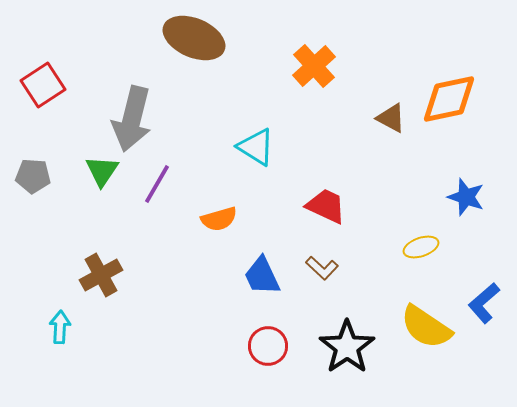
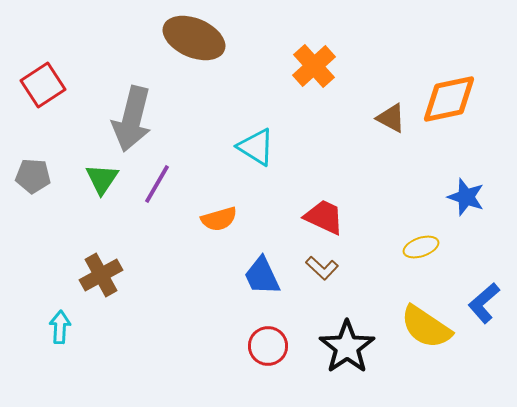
green triangle: moved 8 px down
red trapezoid: moved 2 px left, 11 px down
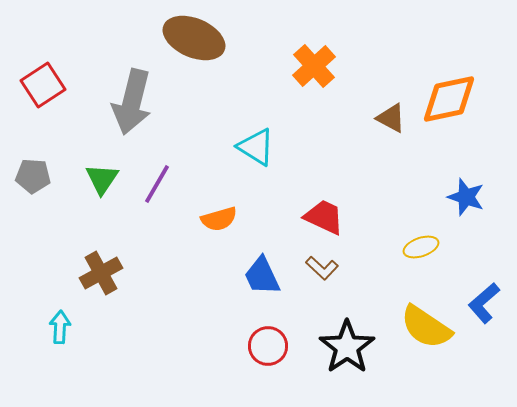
gray arrow: moved 17 px up
brown cross: moved 2 px up
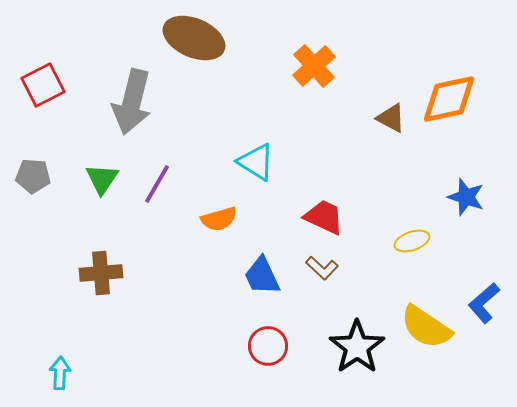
red square: rotated 6 degrees clockwise
cyan triangle: moved 15 px down
yellow ellipse: moved 9 px left, 6 px up
brown cross: rotated 24 degrees clockwise
cyan arrow: moved 46 px down
black star: moved 10 px right
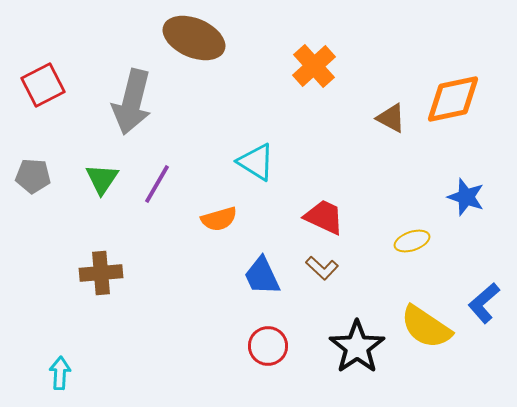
orange diamond: moved 4 px right
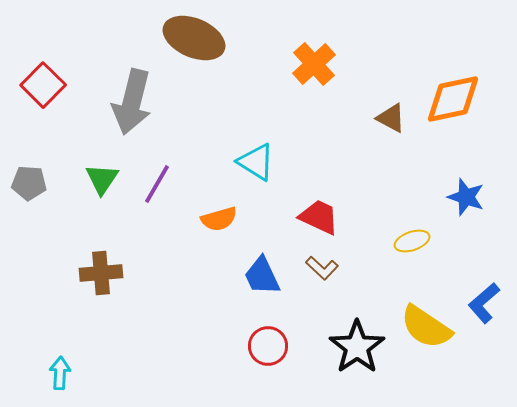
orange cross: moved 2 px up
red square: rotated 18 degrees counterclockwise
gray pentagon: moved 4 px left, 7 px down
red trapezoid: moved 5 px left
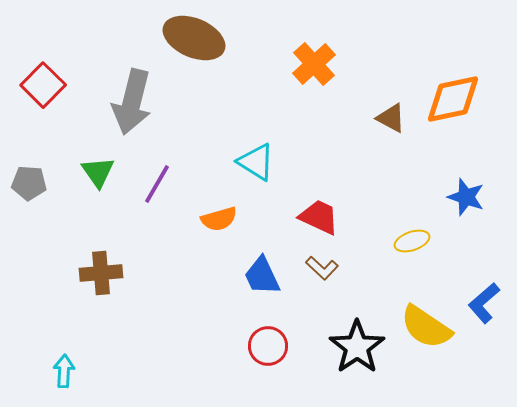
green triangle: moved 4 px left, 7 px up; rotated 9 degrees counterclockwise
cyan arrow: moved 4 px right, 2 px up
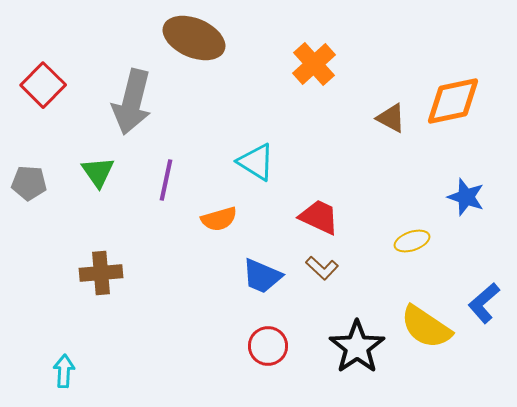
orange diamond: moved 2 px down
purple line: moved 9 px right, 4 px up; rotated 18 degrees counterclockwise
blue trapezoid: rotated 42 degrees counterclockwise
